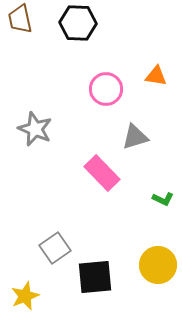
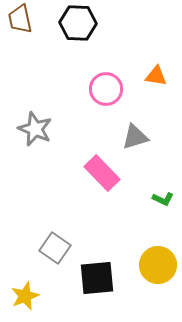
gray square: rotated 20 degrees counterclockwise
black square: moved 2 px right, 1 px down
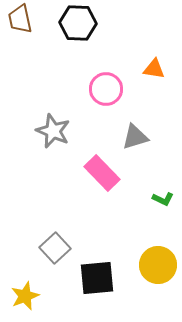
orange triangle: moved 2 px left, 7 px up
gray star: moved 18 px right, 2 px down
gray square: rotated 12 degrees clockwise
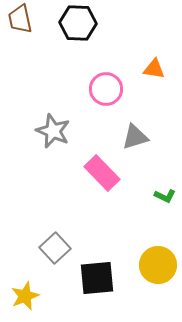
green L-shape: moved 2 px right, 3 px up
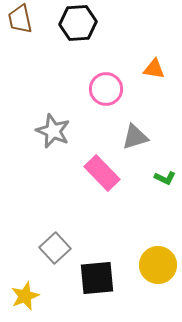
black hexagon: rotated 6 degrees counterclockwise
green L-shape: moved 18 px up
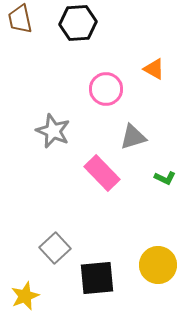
orange triangle: rotated 20 degrees clockwise
gray triangle: moved 2 px left
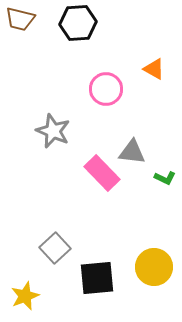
brown trapezoid: rotated 64 degrees counterclockwise
gray triangle: moved 1 px left, 15 px down; rotated 24 degrees clockwise
yellow circle: moved 4 px left, 2 px down
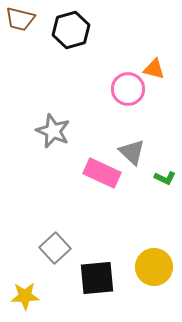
black hexagon: moved 7 px left, 7 px down; rotated 12 degrees counterclockwise
orange triangle: rotated 15 degrees counterclockwise
pink circle: moved 22 px right
gray triangle: rotated 36 degrees clockwise
pink rectangle: rotated 21 degrees counterclockwise
yellow star: rotated 20 degrees clockwise
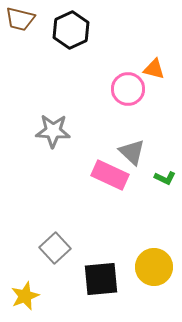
black hexagon: rotated 9 degrees counterclockwise
gray star: rotated 20 degrees counterclockwise
pink rectangle: moved 8 px right, 2 px down
black square: moved 4 px right, 1 px down
yellow star: rotated 20 degrees counterclockwise
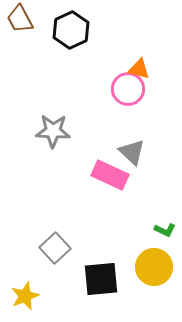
brown trapezoid: rotated 48 degrees clockwise
orange triangle: moved 15 px left
green L-shape: moved 52 px down
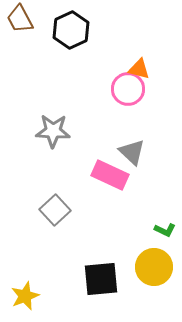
gray square: moved 38 px up
